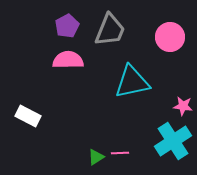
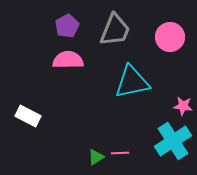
gray trapezoid: moved 5 px right
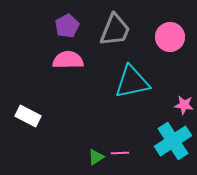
pink star: moved 1 px right, 1 px up
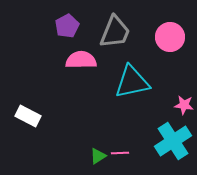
gray trapezoid: moved 2 px down
pink semicircle: moved 13 px right
green triangle: moved 2 px right, 1 px up
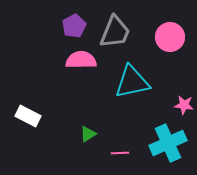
purple pentagon: moved 7 px right
cyan cross: moved 5 px left, 2 px down; rotated 9 degrees clockwise
green triangle: moved 10 px left, 22 px up
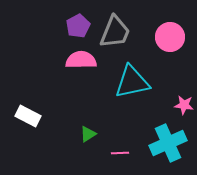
purple pentagon: moved 4 px right
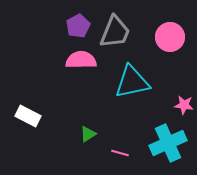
pink line: rotated 18 degrees clockwise
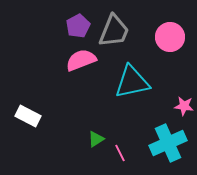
gray trapezoid: moved 1 px left, 1 px up
pink semicircle: rotated 20 degrees counterclockwise
pink star: moved 1 px down
green triangle: moved 8 px right, 5 px down
pink line: rotated 48 degrees clockwise
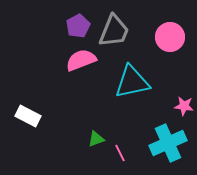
green triangle: rotated 12 degrees clockwise
